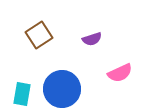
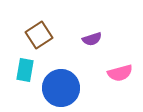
pink semicircle: rotated 10 degrees clockwise
blue circle: moved 1 px left, 1 px up
cyan rectangle: moved 3 px right, 24 px up
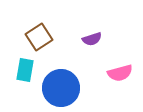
brown square: moved 2 px down
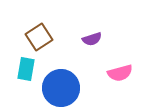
cyan rectangle: moved 1 px right, 1 px up
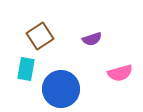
brown square: moved 1 px right, 1 px up
blue circle: moved 1 px down
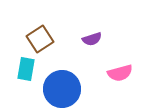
brown square: moved 3 px down
blue circle: moved 1 px right
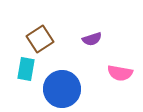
pink semicircle: rotated 25 degrees clockwise
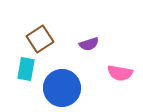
purple semicircle: moved 3 px left, 5 px down
blue circle: moved 1 px up
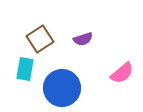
purple semicircle: moved 6 px left, 5 px up
cyan rectangle: moved 1 px left
pink semicircle: moved 2 px right; rotated 50 degrees counterclockwise
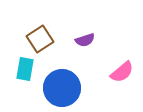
purple semicircle: moved 2 px right, 1 px down
pink semicircle: moved 1 px up
